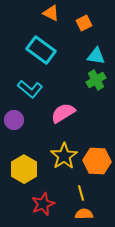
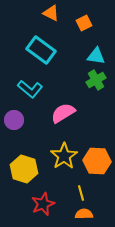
yellow hexagon: rotated 12 degrees counterclockwise
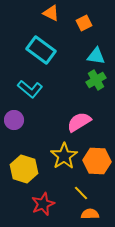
pink semicircle: moved 16 px right, 9 px down
yellow line: rotated 28 degrees counterclockwise
orange semicircle: moved 6 px right
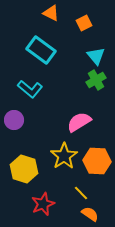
cyan triangle: rotated 42 degrees clockwise
orange semicircle: rotated 36 degrees clockwise
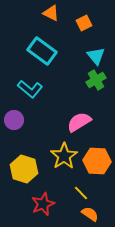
cyan rectangle: moved 1 px right, 1 px down
